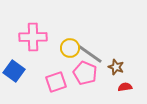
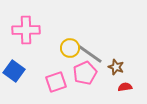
pink cross: moved 7 px left, 7 px up
pink pentagon: rotated 25 degrees clockwise
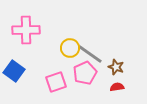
red semicircle: moved 8 px left
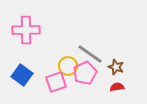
yellow circle: moved 2 px left, 18 px down
blue square: moved 8 px right, 4 px down
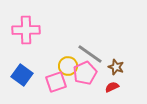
red semicircle: moved 5 px left; rotated 16 degrees counterclockwise
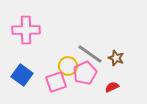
brown star: moved 9 px up
